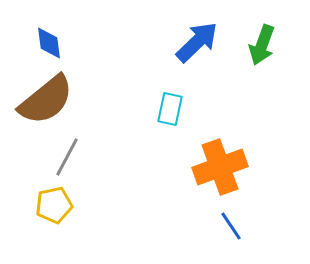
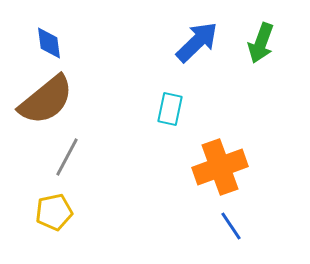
green arrow: moved 1 px left, 2 px up
yellow pentagon: moved 7 px down
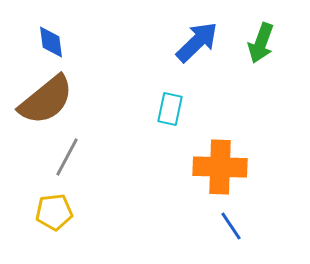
blue diamond: moved 2 px right, 1 px up
orange cross: rotated 22 degrees clockwise
yellow pentagon: rotated 6 degrees clockwise
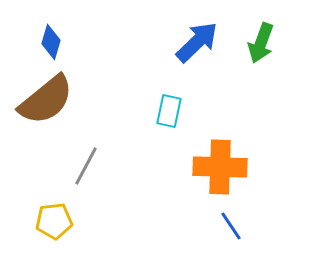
blue diamond: rotated 24 degrees clockwise
cyan rectangle: moved 1 px left, 2 px down
gray line: moved 19 px right, 9 px down
yellow pentagon: moved 9 px down
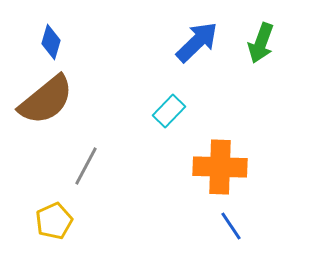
cyan rectangle: rotated 32 degrees clockwise
yellow pentagon: rotated 18 degrees counterclockwise
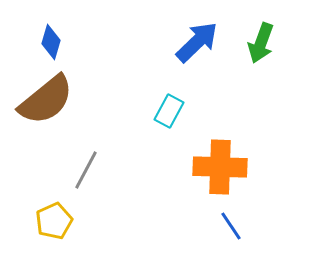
cyan rectangle: rotated 16 degrees counterclockwise
gray line: moved 4 px down
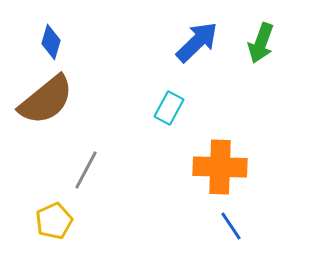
cyan rectangle: moved 3 px up
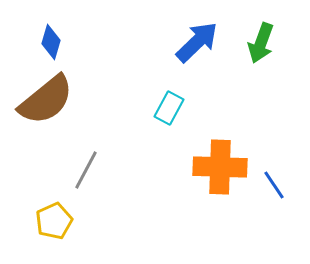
blue line: moved 43 px right, 41 px up
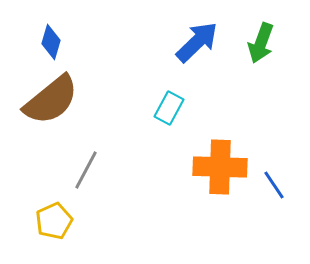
brown semicircle: moved 5 px right
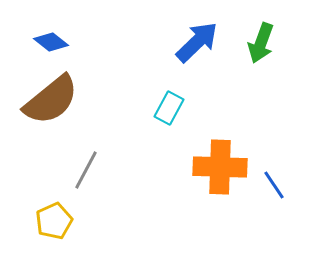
blue diamond: rotated 68 degrees counterclockwise
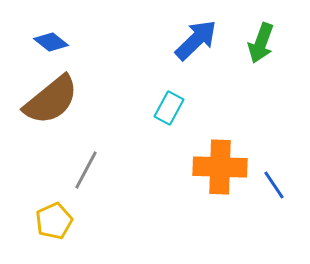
blue arrow: moved 1 px left, 2 px up
